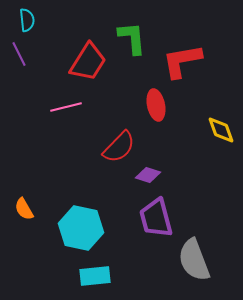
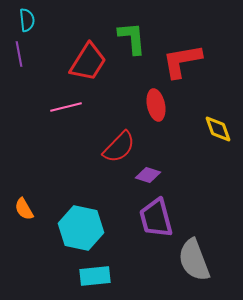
purple line: rotated 15 degrees clockwise
yellow diamond: moved 3 px left, 1 px up
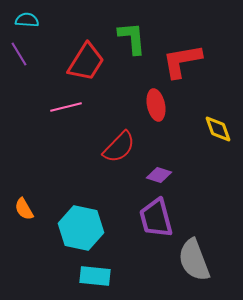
cyan semicircle: rotated 80 degrees counterclockwise
purple line: rotated 20 degrees counterclockwise
red trapezoid: moved 2 px left
purple diamond: moved 11 px right
cyan rectangle: rotated 12 degrees clockwise
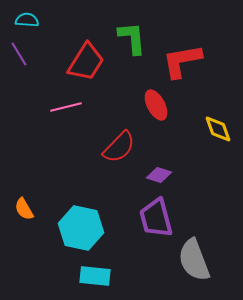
red ellipse: rotated 16 degrees counterclockwise
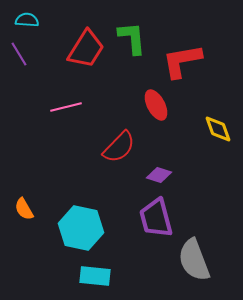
red trapezoid: moved 13 px up
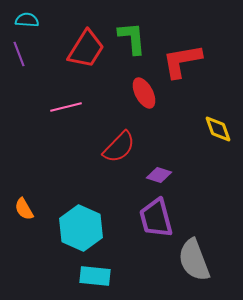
purple line: rotated 10 degrees clockwise
red ellipse: moved 12 px left, 12 px up
cyan hexagon: rotated 12 degrees clockwise
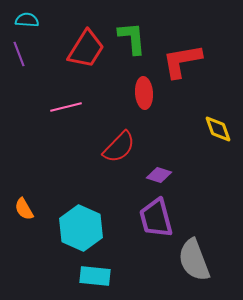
red ellipse: rotated 24 degrees clockwise
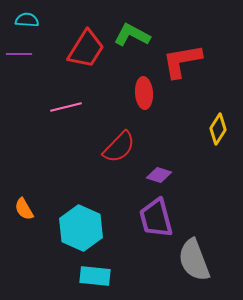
green L-shape: moved 3 px up; rotated 57 degrees counterclockwise
purple line: rotated 70 degrees counterclockwise
yellow diamond: rotated 52 degrees clockwise
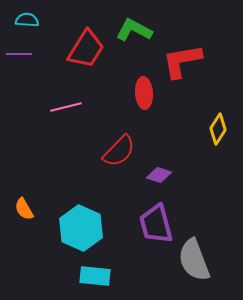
green L-shape: moved 2 px right, 5 px up
red semicircle: moved 4 px down
purple trapezoid: moved 6 px down
